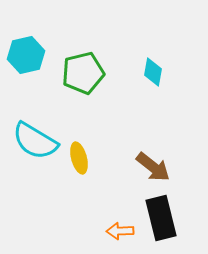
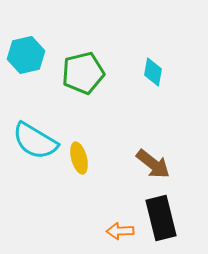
brown arrow: moved 3 px up
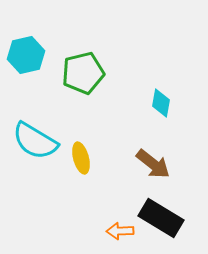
cyan diamond: moved 8 px right, 31 px down
yellow ellipse: moved 2 px right
black rectangle: rotated 45 degrees counterclockwise
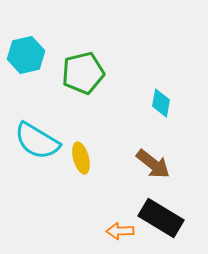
cyan semicircle: moved 2 px right
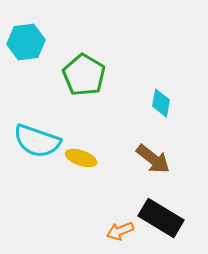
cyan hexagon: moved 13 px up; rotated 6 degrees clockwise
green pentagon: moved 1 px right, 2 px down; rotated 27 degrees counterclockwise
cyan semicircle: rotated 12 degrees counterclockwise
yellow ellipse: rotated 56 degrees counterclockwise
brown arrow: moved 5 px up
orange arrow: rotated 20 degrees counterclockwise
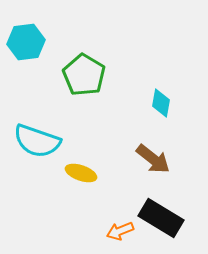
yellow ellipse: moved 15 px down
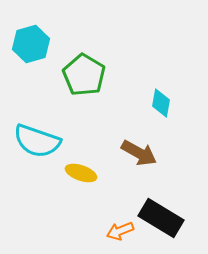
cyan hexagon: moved 5 px right, 2 px down; rotated 9 degrees counterclockwise
brown arrow: moved 14 px left, 6 px up; rotated 9 degrees counterclockwise
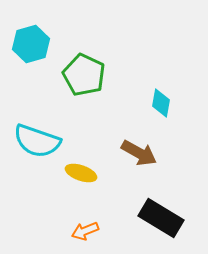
green pentagon: rotated 6 degrees counterclockwise
orange arrow: moved 35 px left
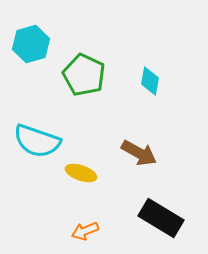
cyan diamond: moved 11 px left, 22 px up
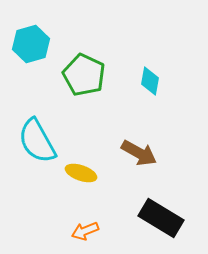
cyan semicircle: rotated 42 degrees clockwise
